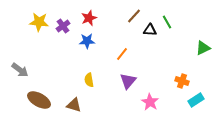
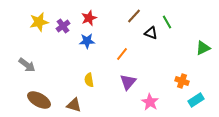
yellow star: rotated 18 degrees counterclockwise
black triangle: moved 1 px right, 3 px down; rotated 16 degrees clockwise
gray arrow: moved 7 px right, 5 px up
purple triangle: moved 1 px down
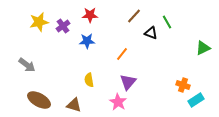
red star: moved 1 px right, 3 px up; rotated 21 degrees clockwise
orange cross: moved 1 px right, 4 px down
pink star: moved 32 px left
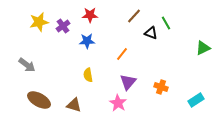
green line: moved 1 px left, 1 px down
yellow semicircle: moved 1 px left, 5 px up
orange cross: moved 22 px left, 2 px down
pink star: moved 1 px down
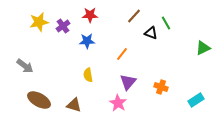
gray arrow: moved 2 px left, 1 px down
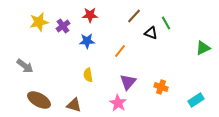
orange line: moved 2 px left, 3 px up
